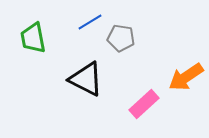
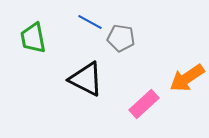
blue line: rotated 60 degrees clockwise
orange arrow: moved 1 px right, 1 px down
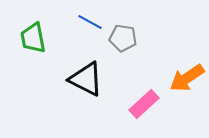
gray pentagon: moved 2 px right
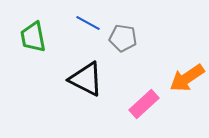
blue line: moved 2 px left, 1 px down
green trapezoid: moved 1 px up
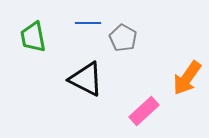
blue line: rotated 30 degrees counterclockwise
gray pentagon: rotated 20 degrees clockwise
orange arrow: rotated 21 degrees counterclockwise
pink rectangle: moved 7 px down
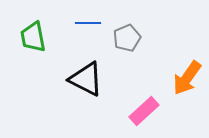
gray pentagon: moved 4 px right; rotated 20 degrees clockwise
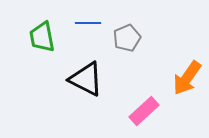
green trapezoid: moved 9 px right
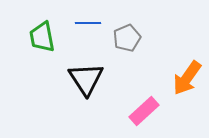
black triangle: rotated 30 degrees clockwise
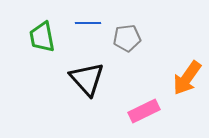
gray pentagon: rotated 16 degrees clockwise
black triangle: moved 1 px right; rotated 9 degrees counterclockwise
pink rectangle: rotated 16 degrees clockwise
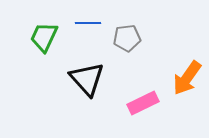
green trapezoid: moved 2 px right; rotated 36 degrees clockwise
pink rectangle: moved 1 px left, 8 px up
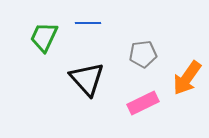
gray pentagon: moved 16 px right, 16 px down
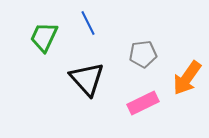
blue line: rotated 65 degrees clockwise
